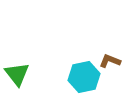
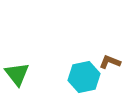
brown L-shape: moved 1 px down
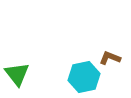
brown L-shape: moved 4 px up
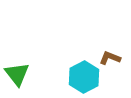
cyan hexagon: rotated 16 degrees counterclockwise
